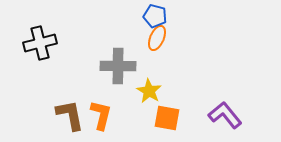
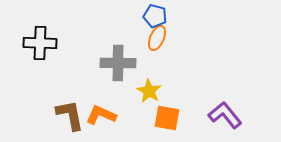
black cross: rotated 16 degrees clockwise
gray cross: moved 3 px up
orange L-shape: rotated 80 degrees counterclockwise
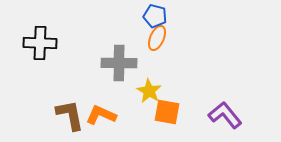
gray cross: moved 1 px right
orange square: moved 6 px up
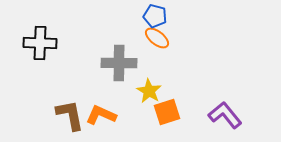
orange ellipse: rotated 75 degrees counterclockwise
orange square: rotated 28 degrees counterclockwise
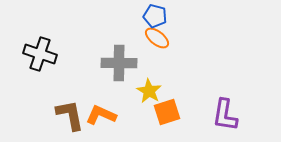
black cross: moved 11 px down; rotated 16 degrees clockwise
purple L-shape: rotated 132 degrees counterclockwise
